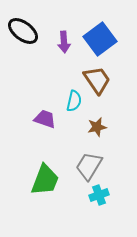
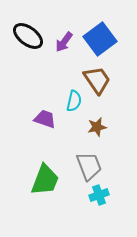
black ellipse: moved 5 px right, 5 px down
purple arrow: rotated 40 degrees clockwise
gray trapezoid: rotated 128 degrees clockwise
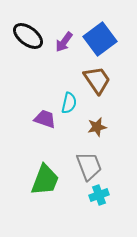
cyan semicircle: moved 5 px left, 2 px down
